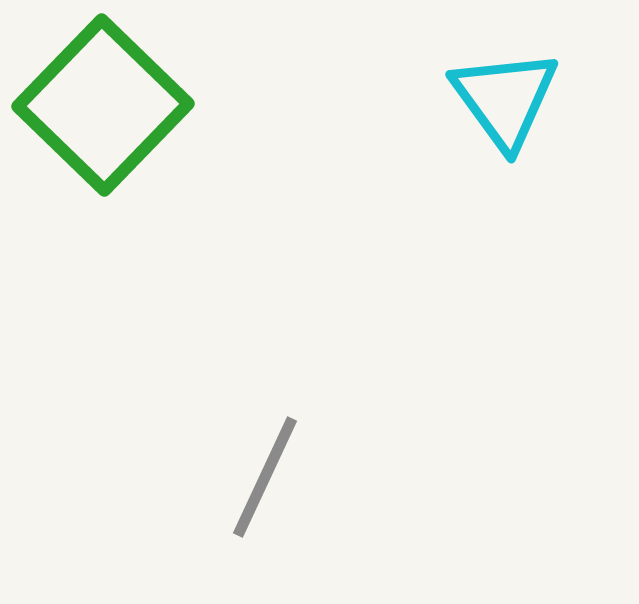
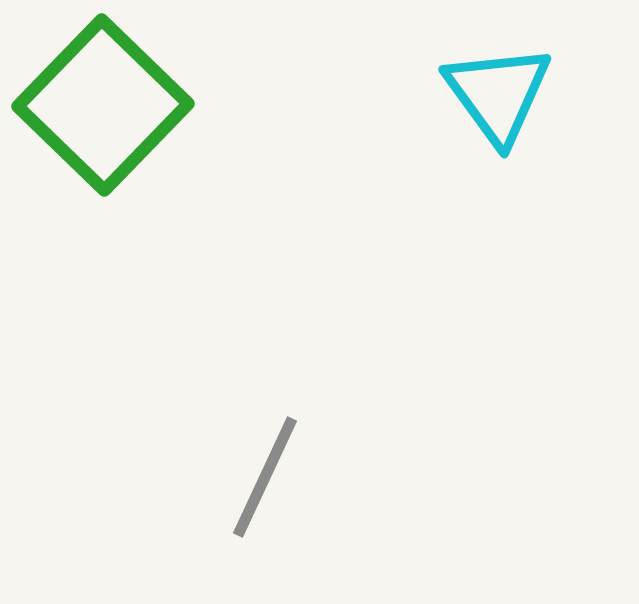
cyan triangle: moved 7 px left, 5 px up
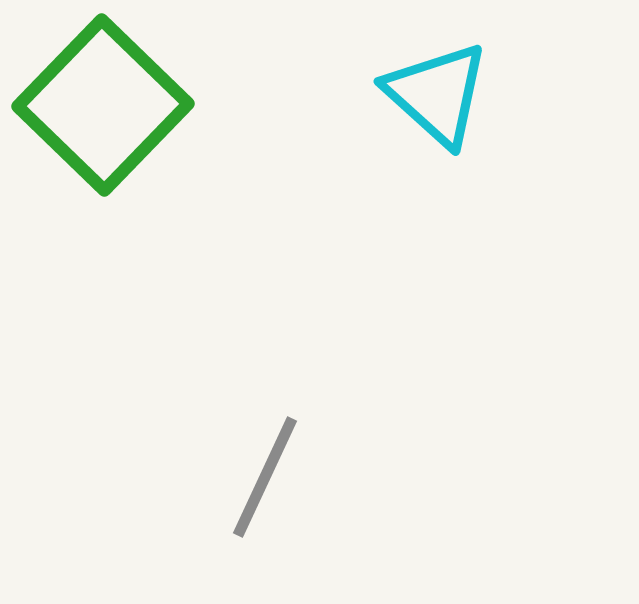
cyan triangle: moved 61 px left; rotated 12 degrees counterclockwise
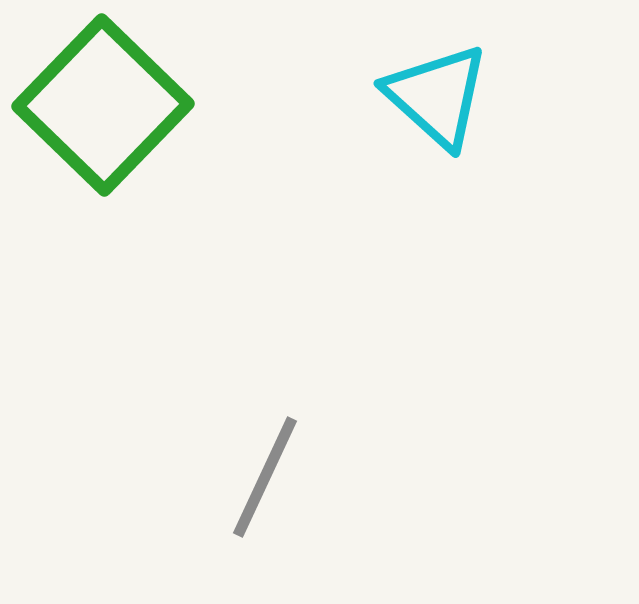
cyan triangle: moved 2 px down
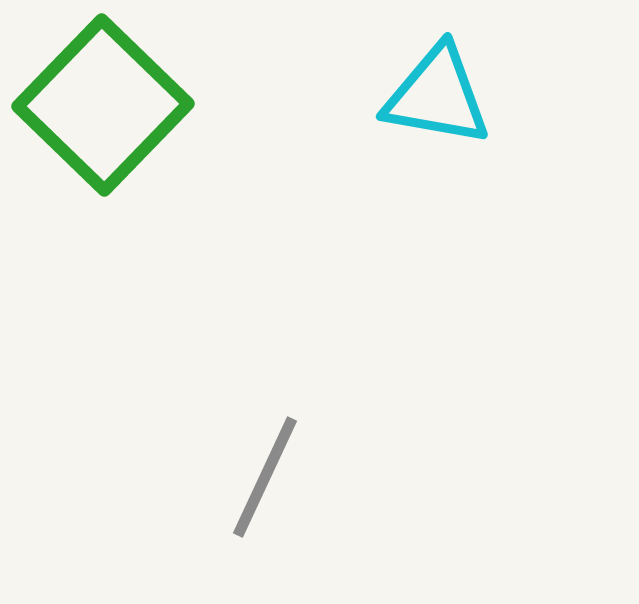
cyan triangle: rotated 32 degrees counterclockwise
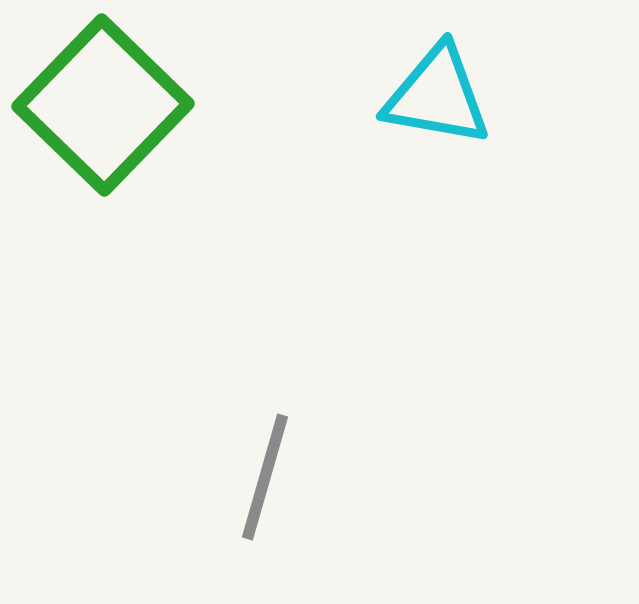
gray line: rotated 9 degrees counterclockwise
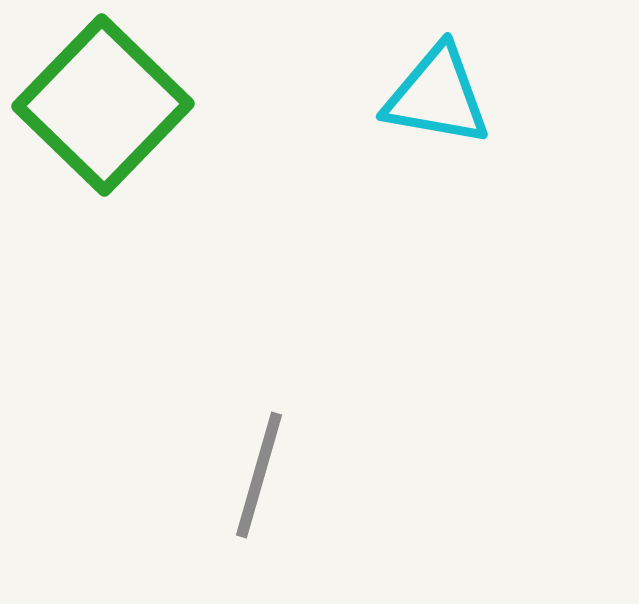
gray line: moved 6 px left, 2 px up
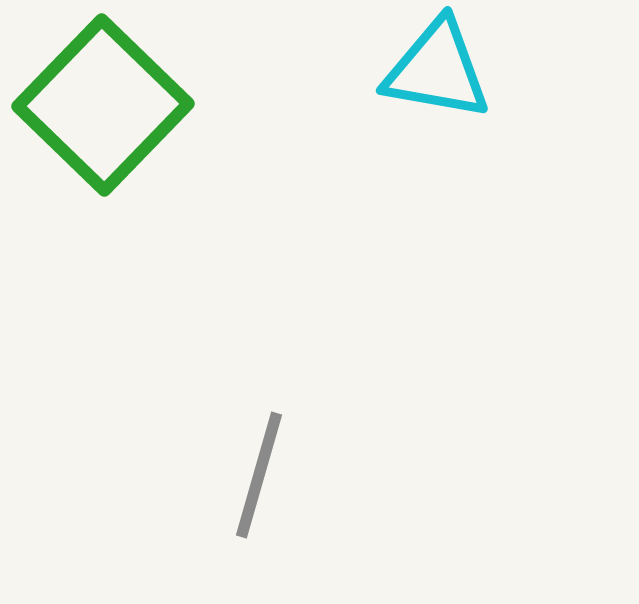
cyan triangle: moved 26 px up
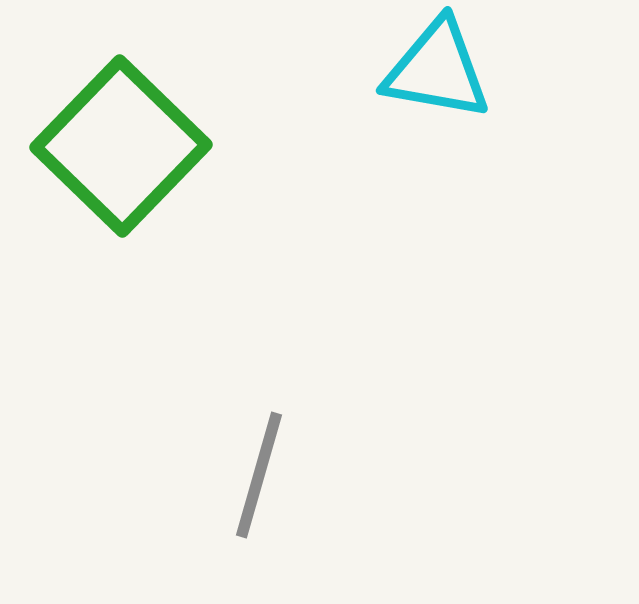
green square: moved 18 px right, 41 px down
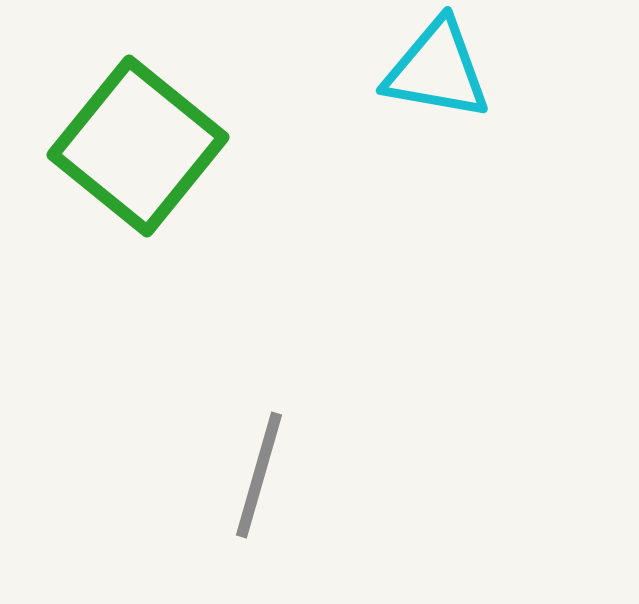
green square: moved 17 px right; rotated 5 degrees counterclockwise
